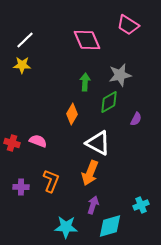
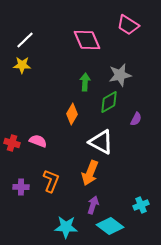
white triangle: moved 3 px right, 1 px up
cyan diamond: rotated 52 degrees clockwise
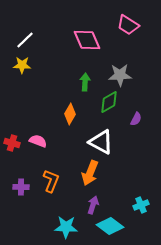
gray star: rotated 10 degrees clockwise
orange diamond: moved 2 px left
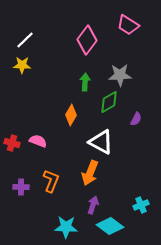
pink diamond: rotated 60 degrees clockwise
orange diamond: moved 1 px right, 1 px down
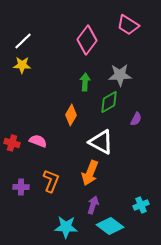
white line: moved 2 px left, 1 px down
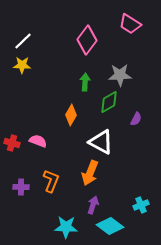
pink trapezoid: moved 2 px right, 1 px up
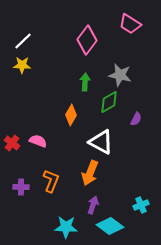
gray star: rotated 15 degrees clockwise
red cross: rotated 21 degrees clockwise
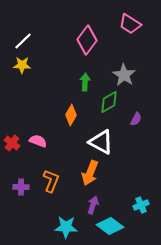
gray star: moved 4 px right; rotated 20 degrees clockwise
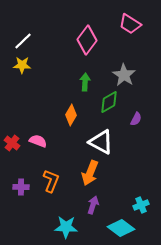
cyan diamond: moved 11 px right, 2 px down
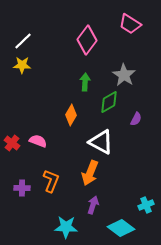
purple cross: moved 1 px right, 1 px down
cyan cross: moved 5 px right
